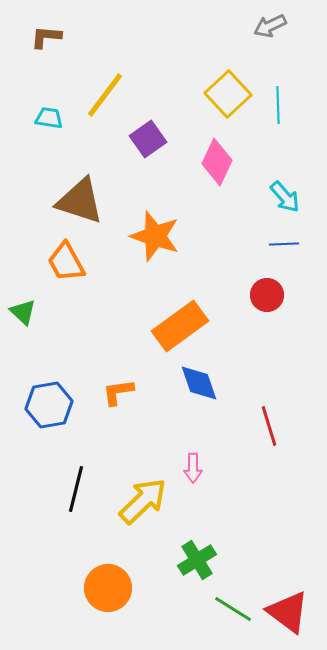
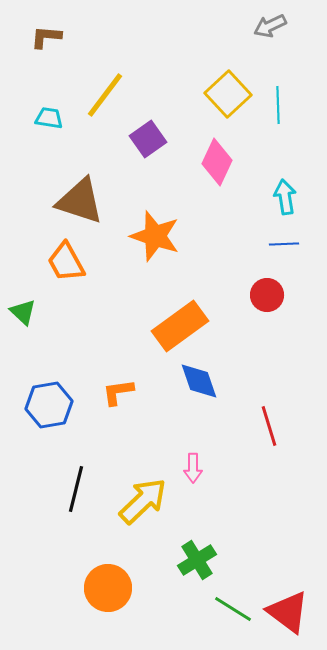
cyan arrow: rotated 148 degrees counterclockwise
blue diamond: moved 2 px up
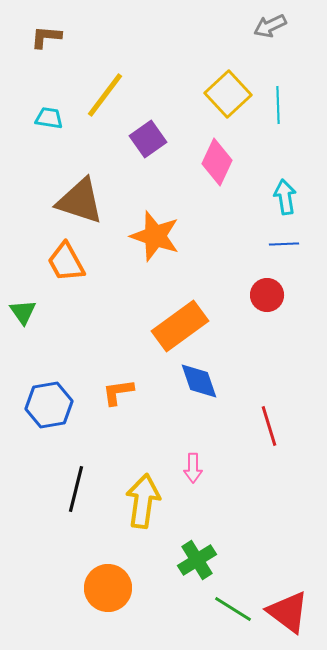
green triangle: rotated 12 degrees clockwise
yellow arrow: rotated 38 degrees counterclockwise
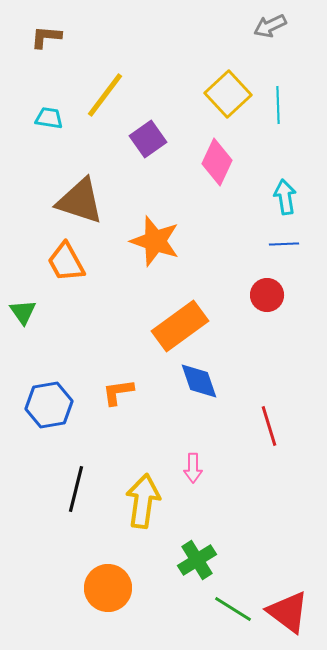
orange star: moved 5 px down
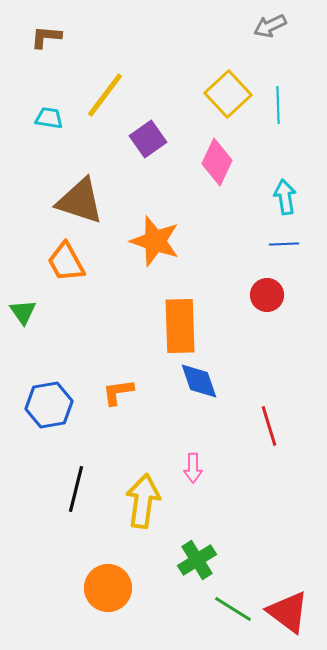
orange rectangle: rotated 56 degrees counterclockwise
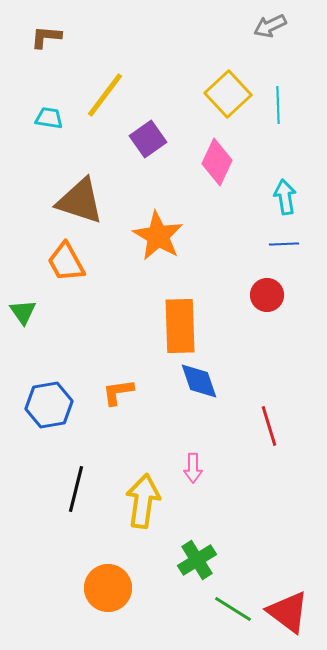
orange star: moved 3 px right, 5 px up; rotated 12 degrees clockwise
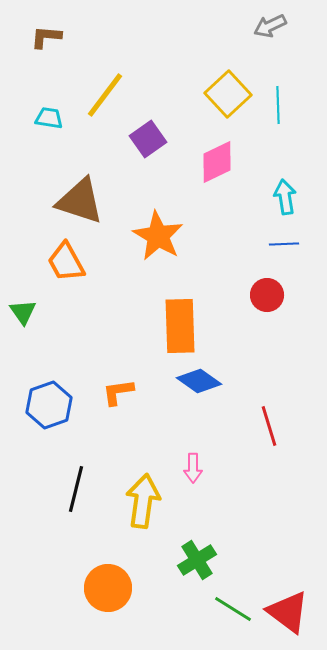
pink diamond: rotated 39 degrees clockwise
blue diamond: rotated 36 degrees counterclockwise
blue hexagon: rotated 9 degrees counterclockwise
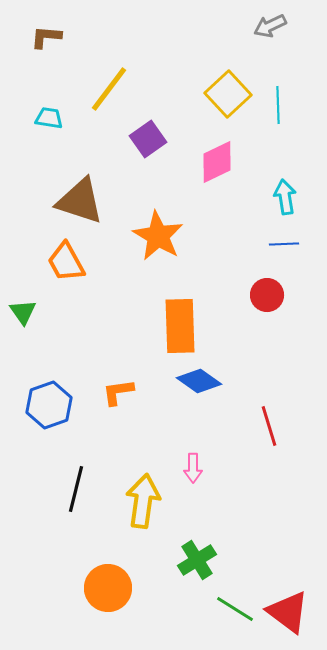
yellow line: moved 4 px right, 6 px up
green line: moved 2 px right
